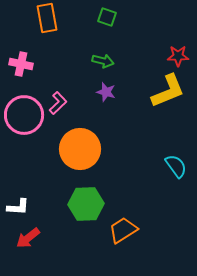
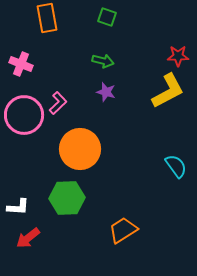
pink cross: rotated 10 degrees clockwise
yellow L-shape: rotated 6 degrees counterclockwise
green hexagon: moved 19 px left, 6 px up
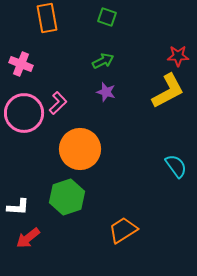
green arrow: rotated 40 degrees counterclockwise
pink circle: moved 2 px up
green hexagon: moved 1 px up; rotated 16 degrees counterclockwise
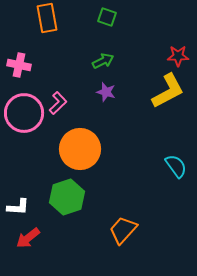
pink cross: moved 2 px left, 1 px down; rotated 10 degrees counterclockwise
orange trapezoid: rotated 16 degrees counterclockwise
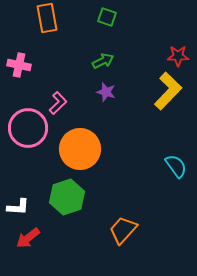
yellow L-shape: rotated 18 degrees counterclockwise
pink circle: moved 4 px right, 15 px down
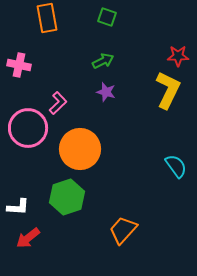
yellow L-shape: moved 1 px up; rotated 18 degrees counterclockwise
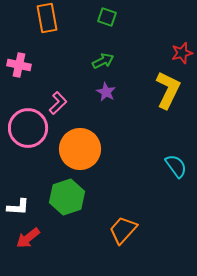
red star: moved 4 px right, 3 px up; rotated 15 degrees counterclockwise
purple star: rotated 12 degrees clockwise
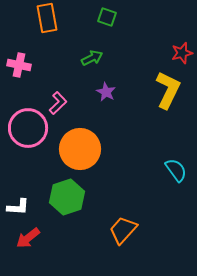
green arrow: moved 11 px left, 3 px up
cyan semicircle: moved 4 px down
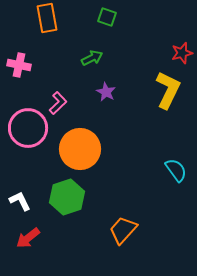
white L-shape: moved 2 px right, 6 px up; rotated 120 degrees counterclockwise
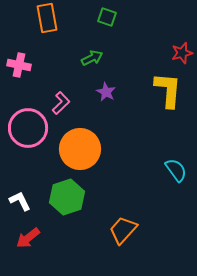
yellow L-shape: rotated 21 degrees counterclockwise
pink L-shape: moved 3 px right
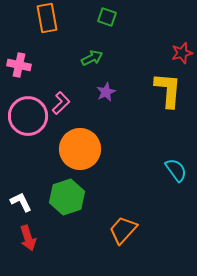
purple star: rotated 18 degrees clockwise
pink circle: moved 12 px up
white L-shape: moved 1 px right, 1 px down
red arrow: rotated 70 degrees counterclockwise
